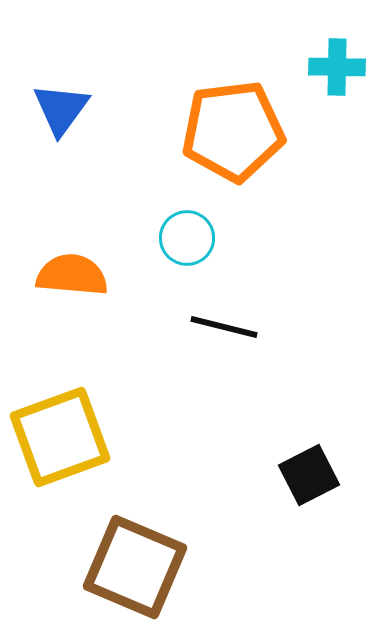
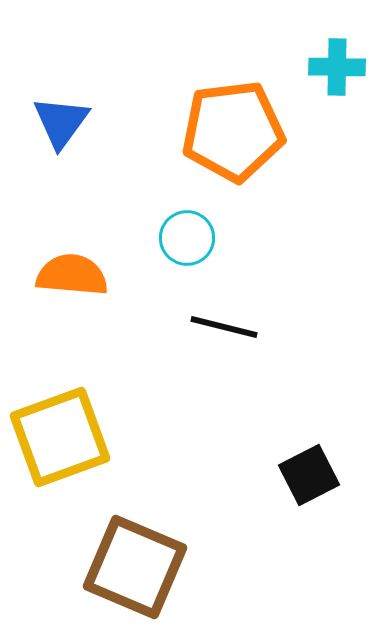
blue triangle: moved 13 px down
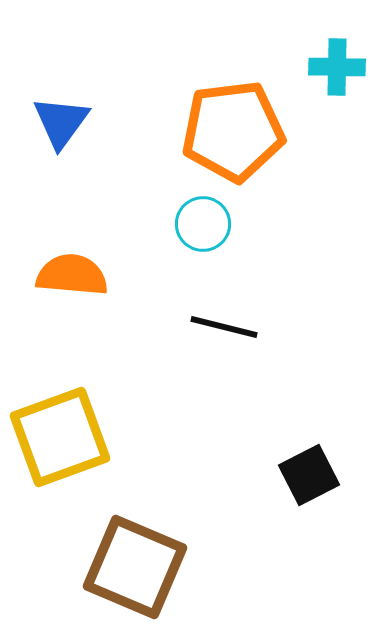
cyan circle: moved 16 px right, 14 px up
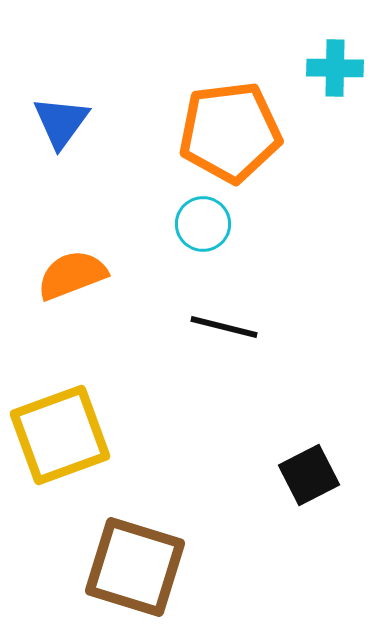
cyan cross: moved 2 px left, 1 px down
orange pentagon: moved 3 px left, 1 px down
orange semicircle: rotated 26 degrees counterclockwise
yellow square: moved 2 px up
brown square: rotated 6 degrees counterclockwise
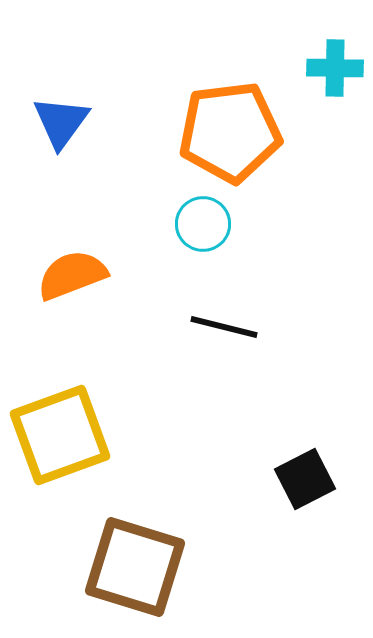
black square: moved 4 px left, 4 px down
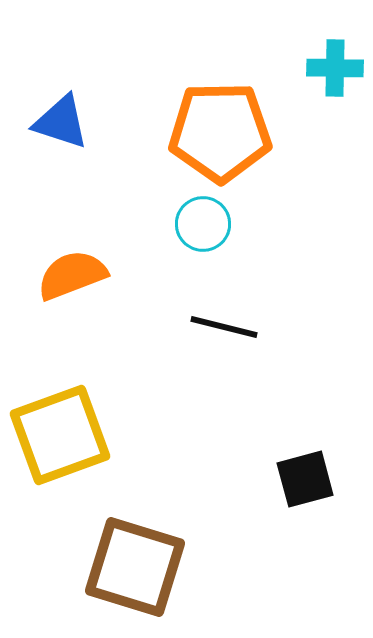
blue triangle: rotated 48 degrees counterclockwise
orange pentagon: moved 10 px left; rotated 6 degrees clockwise
black square: rotated 12 degrees clockwise
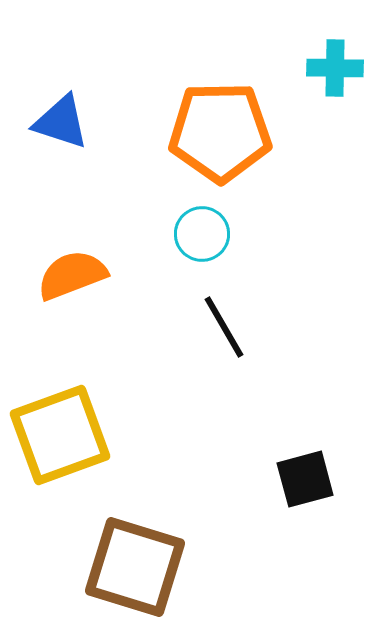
cyan circle: moved 1 px left, 10 px down
black line: rotated 46 degrees clockwise
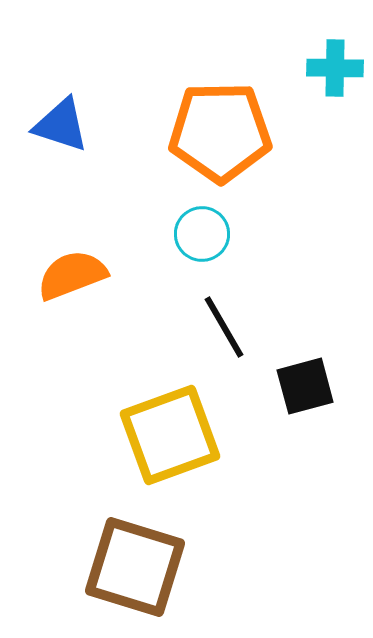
blue triangle: moved 3 px down
yellow square: moved 110 px right
black square: moved 93 px up
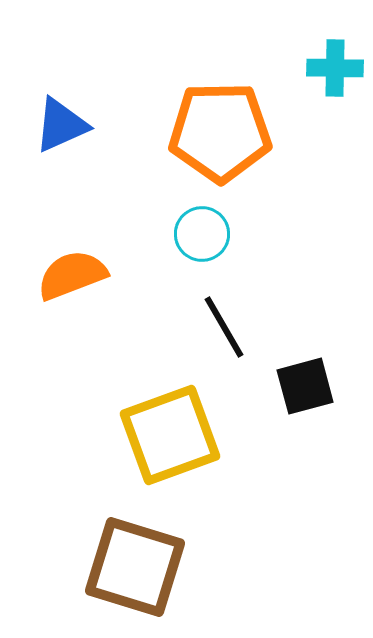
blue triangle: rotated 42 degrees counterclockwise
